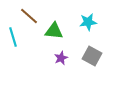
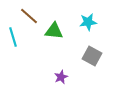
purple star: moved 19 px down
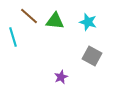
cyan star: rotated 24 degrees clockwise
green triangle: moved 1 px right, 10 px up
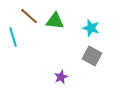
cyan star: moved 3 px right, 6 px down
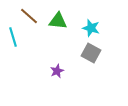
green triangle: moved 3 px right
gray square: moved 1 px left, 3 px up
purple star: moved 4 px left, 6 px up
